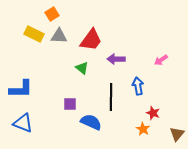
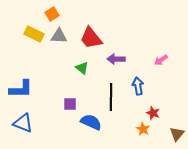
red trapezoid: moved 2 px up; rotated 105 degrees clockwise
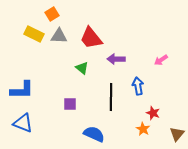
blue L-shape: moved 1 px right, 1 px down
blue semicircle: moved 3 px right, 12 px down
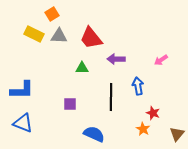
green triangle: rotated 40 degrees counterclockwise
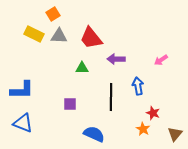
orange square: moved 1 px right
brown triangle: moved 2 px left
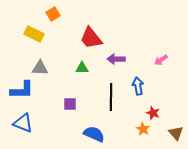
gray triangle: moved 19 px left, 32 px down
brown triangle: moved 1 px right, 1 px up; rotated 21 degrees counterclockwise
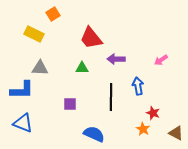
brown triangle: rotated 21 degrees counterclockwise
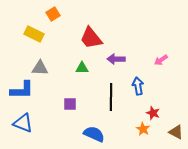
brown triangle: moved 1 px up
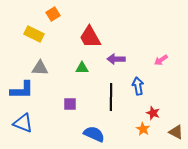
red trapezoid: moved 1 px left, 1 px up; rotated 10 degrees clockwise
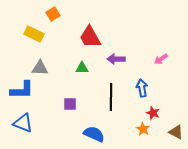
pink arrow: moved 1 px up
blue arrow: moved 4 px right, 2 px down
